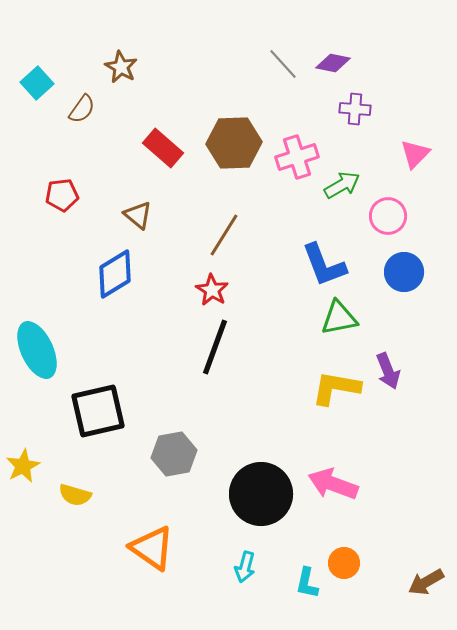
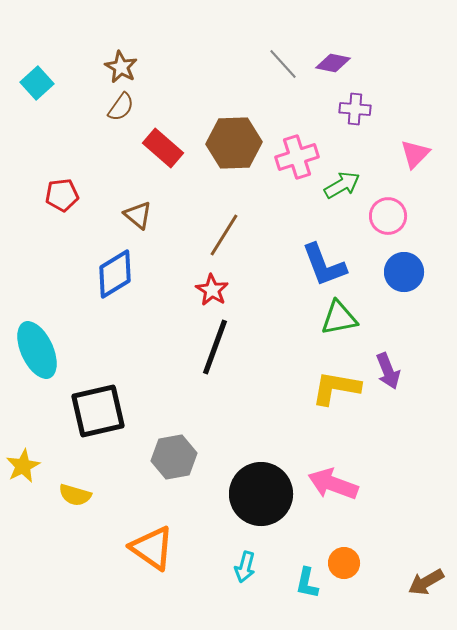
brown semicircle: moved 39 px right, 2 px up
gray hexagon: moved 3 px down
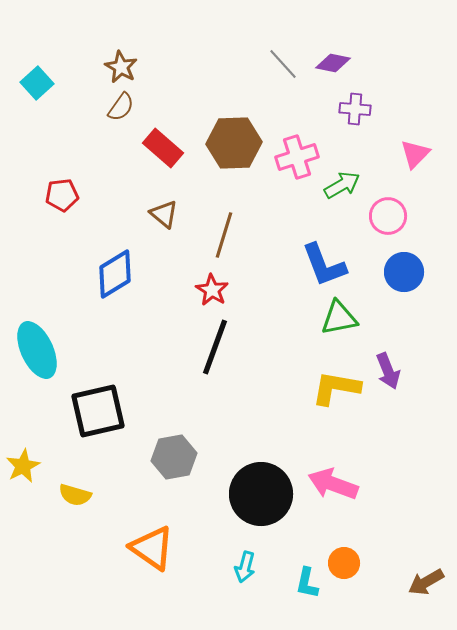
brown triangle: moved 26 px right, 1 px up
brown line: rotated 15 degrees counterclockwise
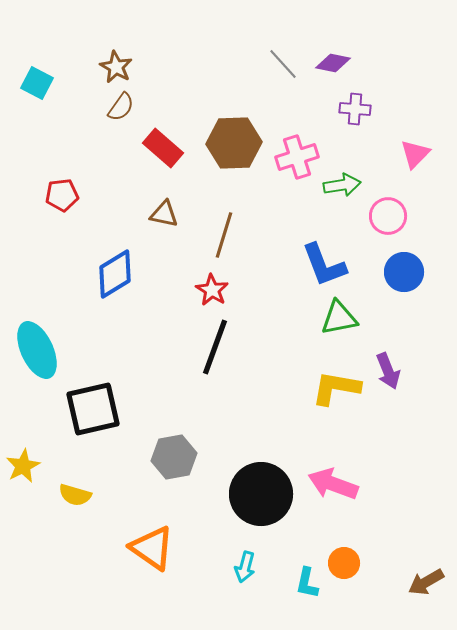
brown star: moved 5 px left
cyan square: rotated 20 degrees counterclockwise
green arrow: rotated 21 degrees clockwise
brown triangle: rotated 28 degrees counterclockwise
black square: moved 5 px left, 2 px up
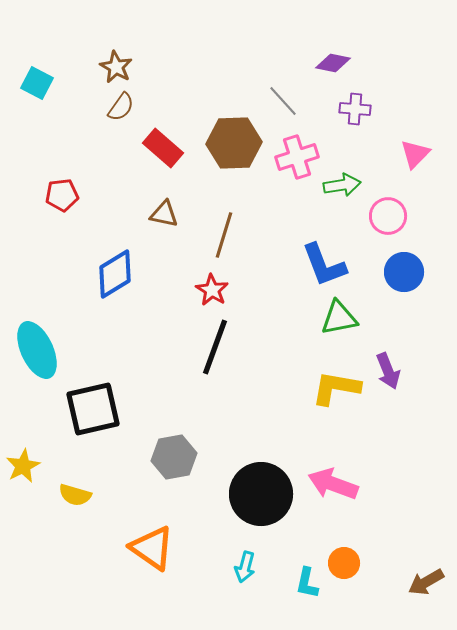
gray line: moved 37 px down
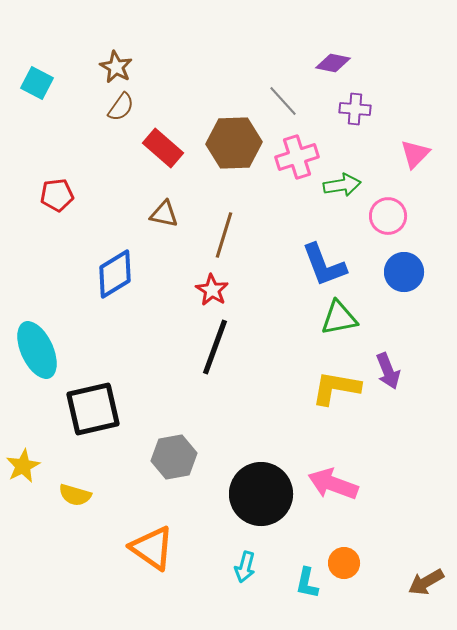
red pentagon: moved 5 px left
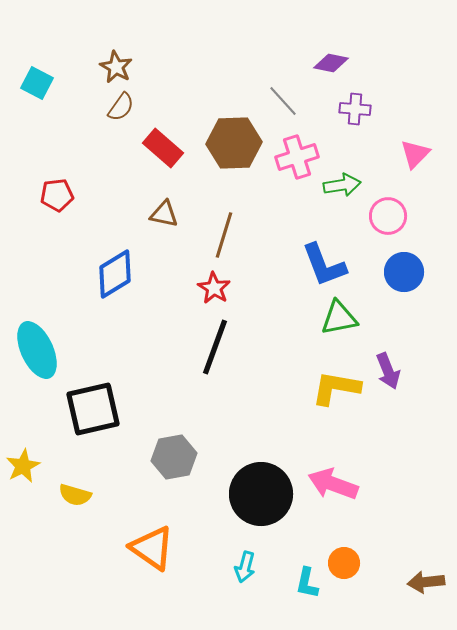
purple diamond: moved 2 px left
red star: moved 2 px right, 2 px up
brown arrow: rotated 24 degrees clockwise
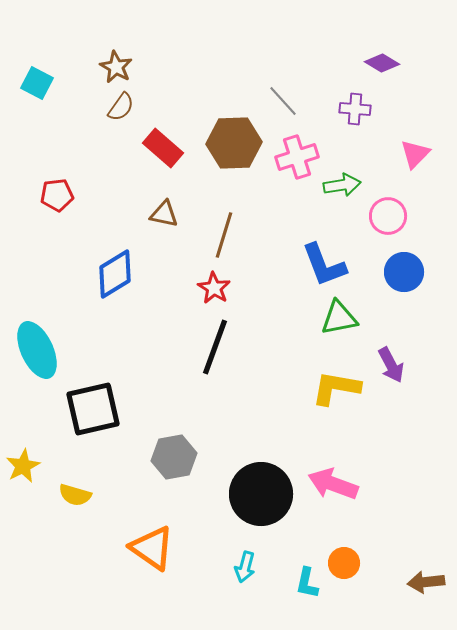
purple diamond: moved 51 px right; rotated 20 degrees clockwise
purple arrow: moved 3 px right, 6 px up; rotated 6 degrees counterclockwise
